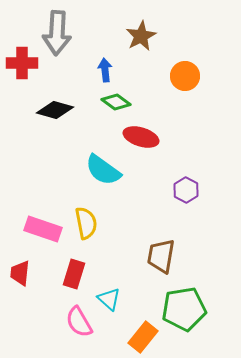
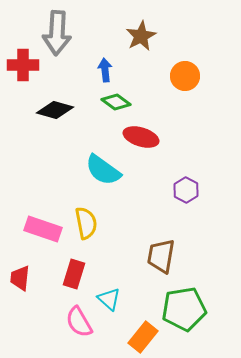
red cross: moved 1 px right, 2 px down
red trapezoid: moved 5 px down
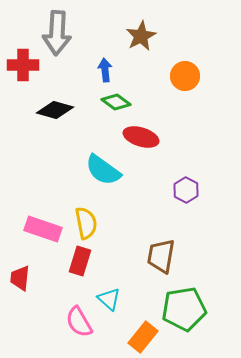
red rectangle: moved 6 px right, 13 px up
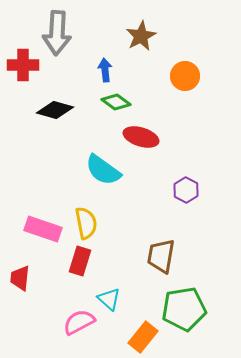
pink semicircle: rotated 92 degrees clockwise
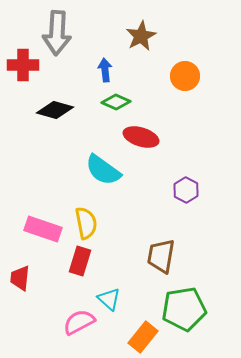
green diamond: rotated 12 degrees counterclockwise
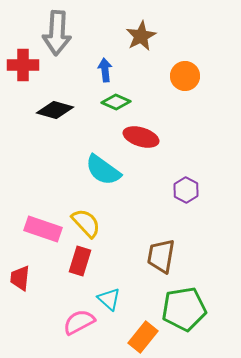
yellow semicircle: rotated 32 degrees counterclockwise
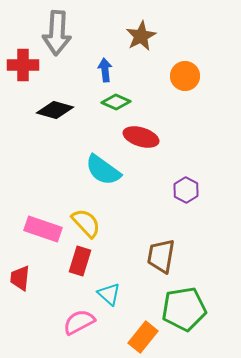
cyan triangle: moved 5 px up
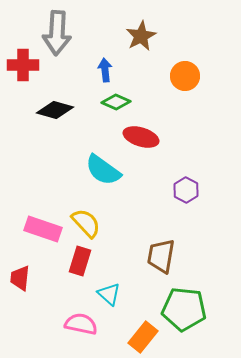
green pentagon: rotated 15 degrees clockwise
pink semicircle: moved 2 px right, 2 px down; rotated 40 degrees clockwise
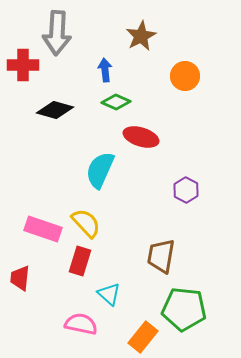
cyan semicircle: moved 3 px left; rotated 78 degrees clockwise
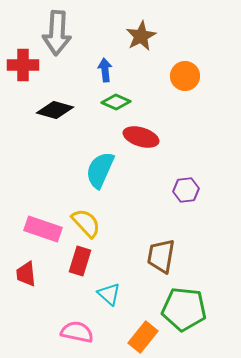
purple hexagon: rotated 25 degrees clockwise
red trapezoid: moved 6 px right, 4 px up; rotated 12 degrees counterclockwise
pink semicircle: moved 4 px left, 8 px down
